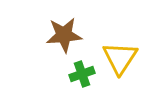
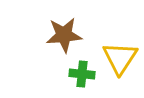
green cross: rotated 25 degrees clockwise
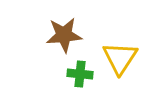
green cross: moved 2 px left
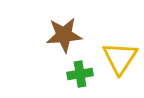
green cross: rotated 15 degrees counterclockwise
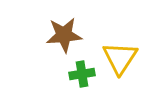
green cross: moved 2 px right
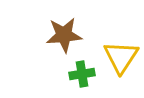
yellow triangle: moved 1 px right, 1 px up
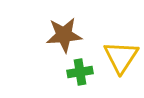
green cross: moved 2 px left, 2 px up
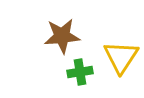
brown star: moved 2 px left, 1 px down
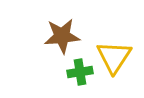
yellow triangle: moved 7 px left
